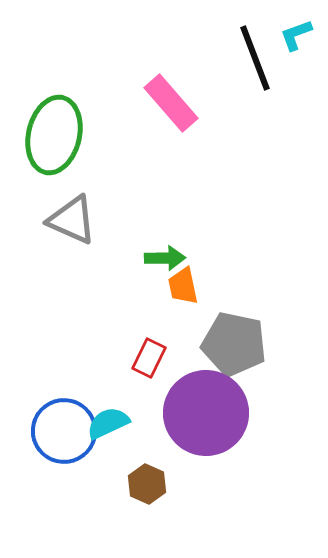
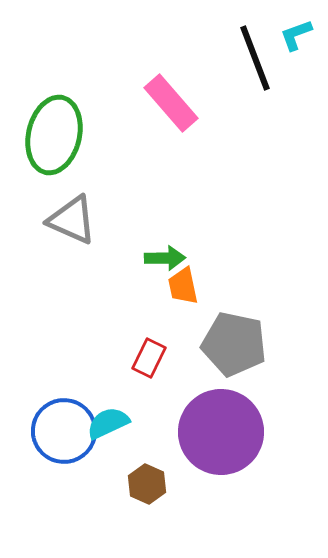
purple circle: moved 15 px right, 19 px down
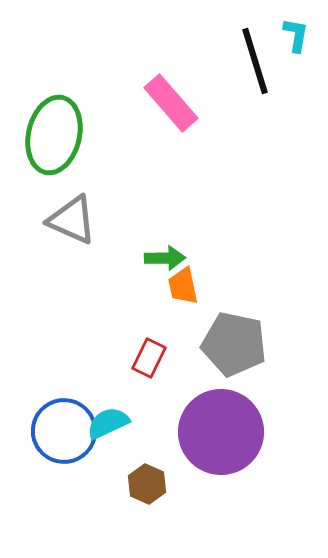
cyan L-shape: rotated 120 degrees clockwise
black line: moved 3 px down; rotated 4 degrees clockwise
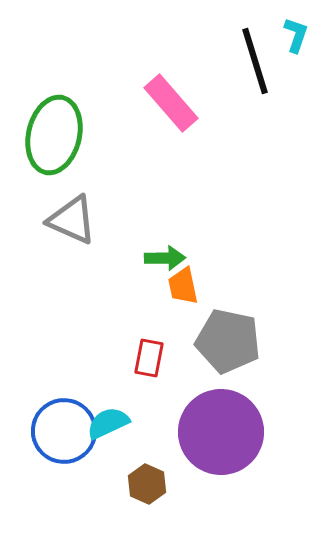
cyan L-shape: rotated 9 degrees clockwise
gray pentagon: moved 6 px left, 3 px up
red rectangle: rotated 15 degrees counterclockwise
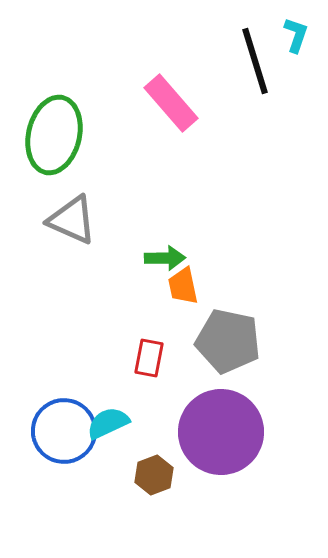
brown hexagon: moved 7 px right, 9 px up; rotated 15 degrees clockwise
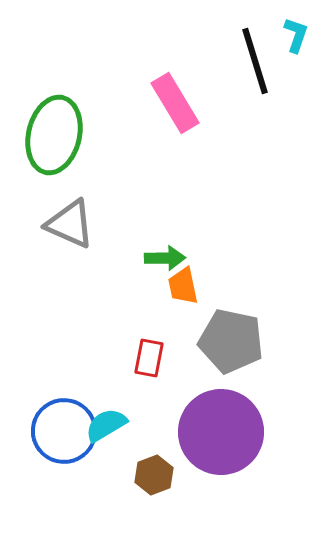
pink rectangle: moved 4 px right; rotated 10 degrees clockwise
gray triangle: moved 2 px left, 4 px down
gray pentagon: moved 3 px right
cyan semicircle: moved 2 px left, 2 px down; rotated 6 degrees counterclockwise
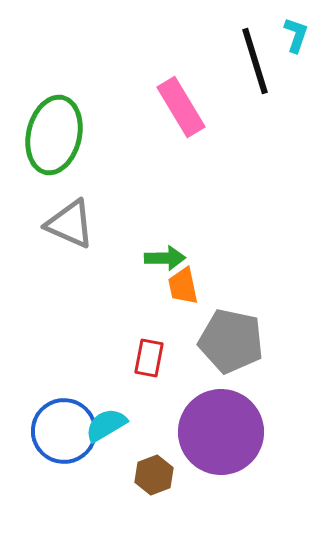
pink rectangle: moved 6 px right, 4 px down
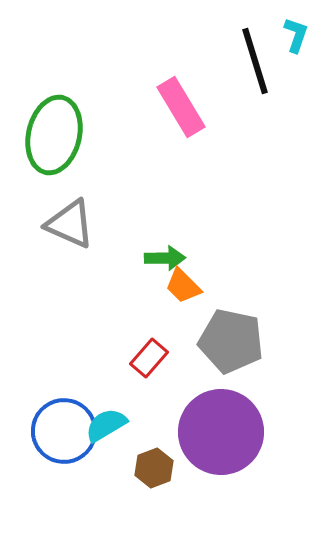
orange trapezoid: rotated 33 degrees counterclockwise
red rectangle: rotated 30 degrees clockwise
brown hexagon: moved 7 px up
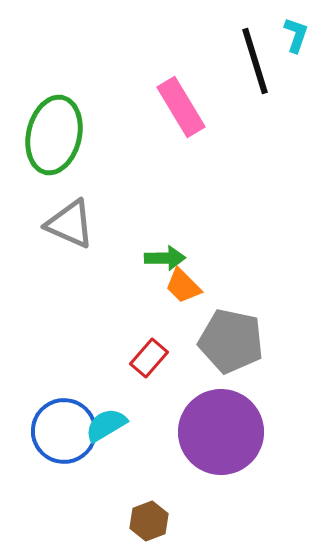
brown hexagon: moved 5 px left, 53 px down
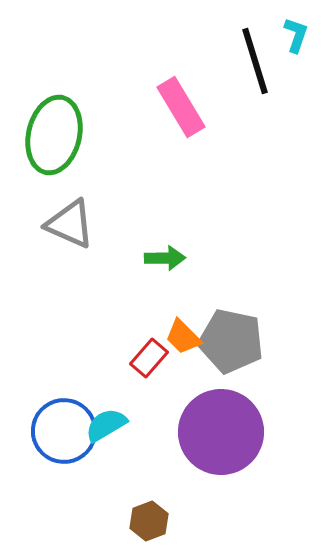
orange trapezoid: moved 51 px down
